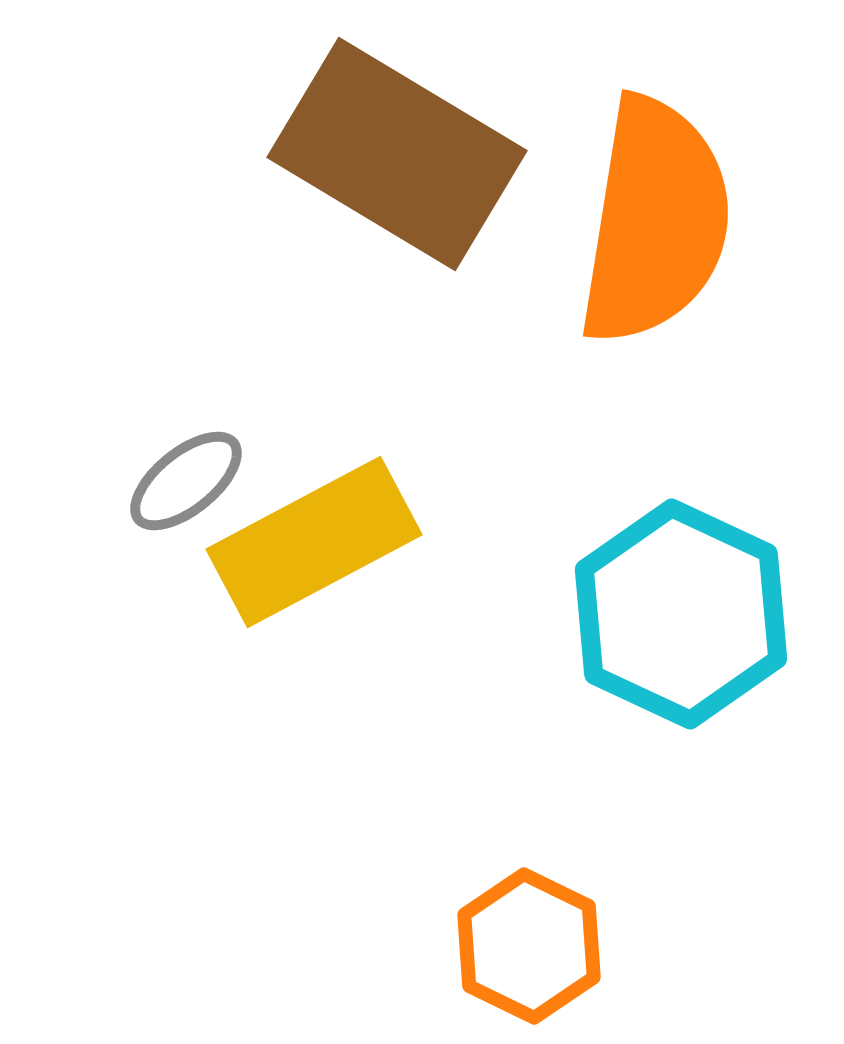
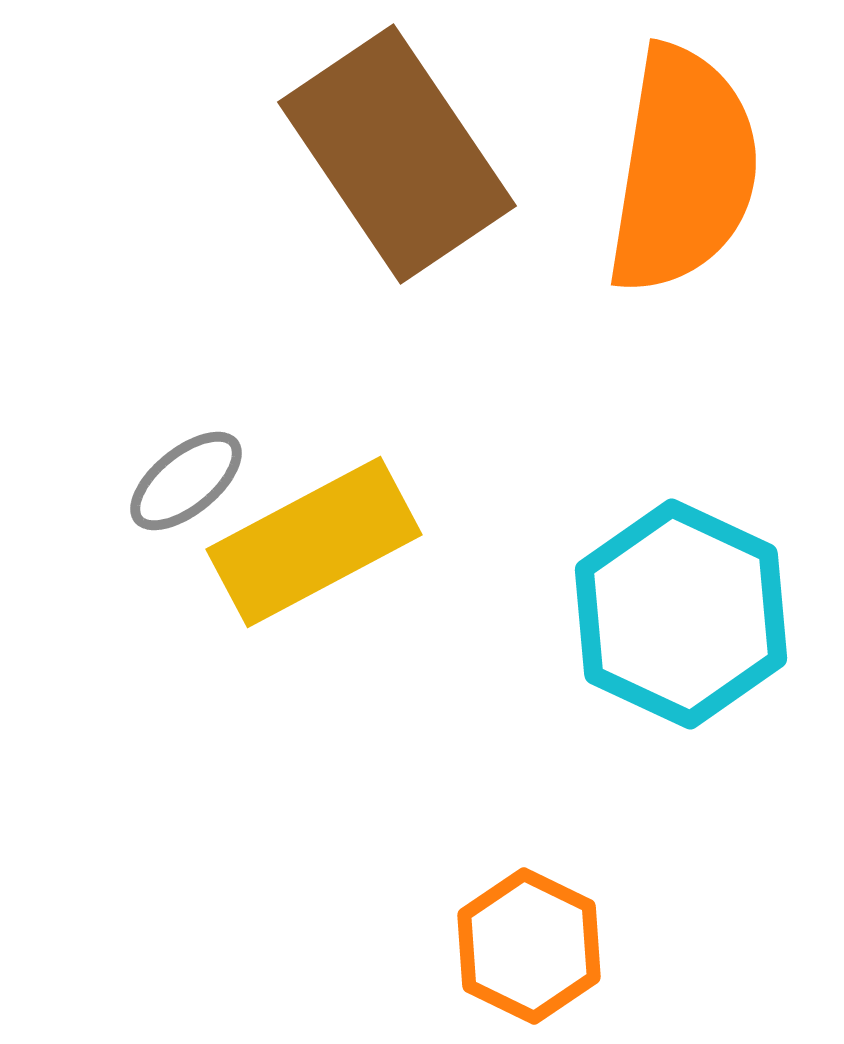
brown rectangle: rotated 25 degrees clockwise
orange semicircle: moved 28 px right, 51 px up
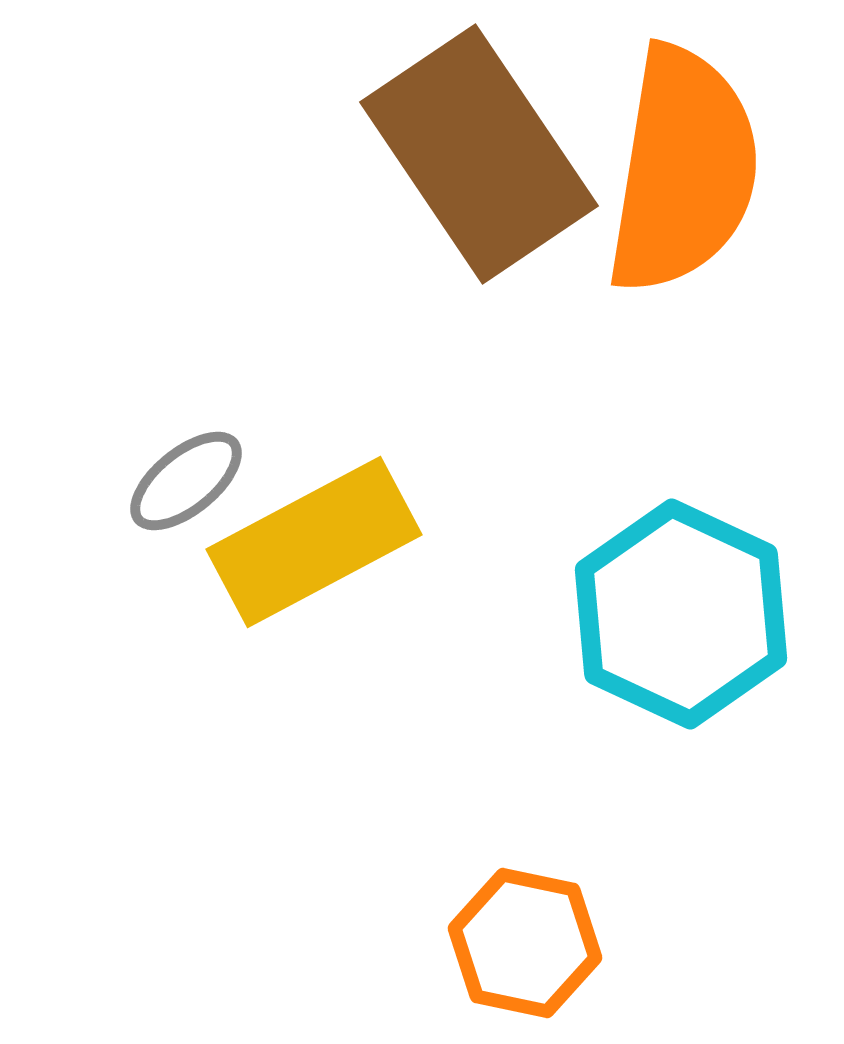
brown rectangle: moved 82 px right
orange hexagon: moved 4 px left, 3 px up; rotated 14 degrees counterclockwise
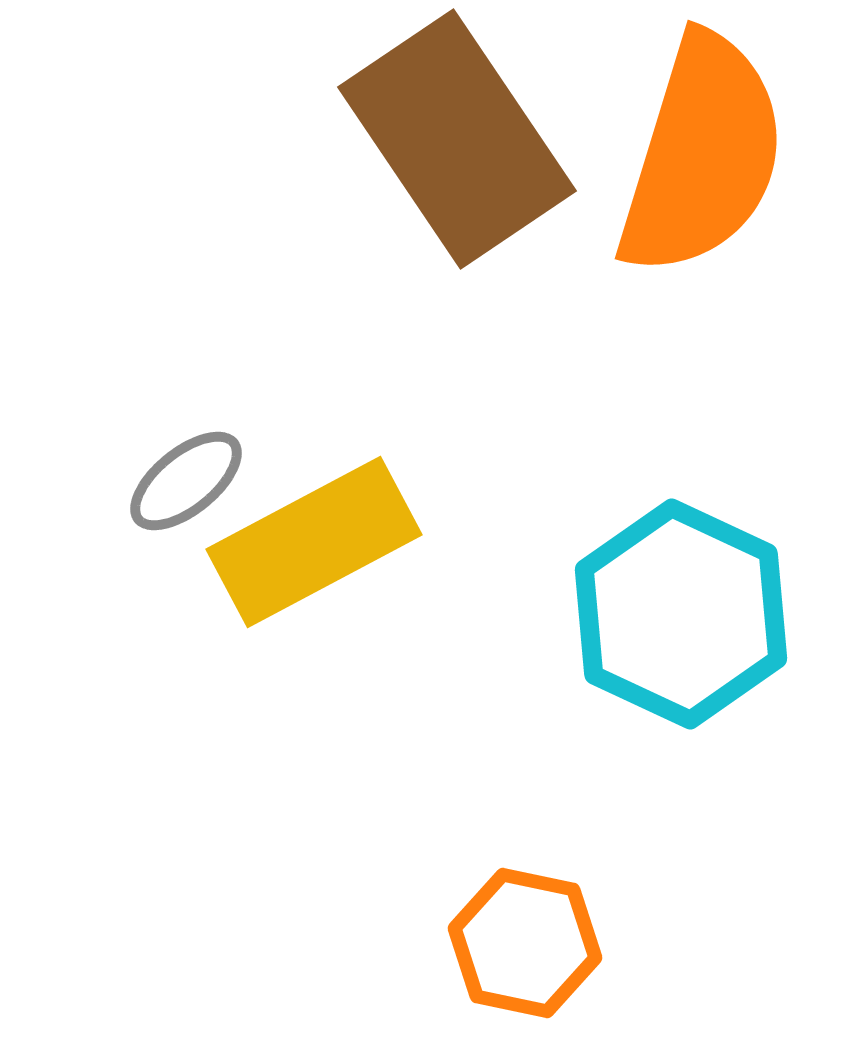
brown rectangle: moved 22 px left, 15 px up
orange semicircle: moved 19 px right, 15 px up; rotated 8 degrees clockwise
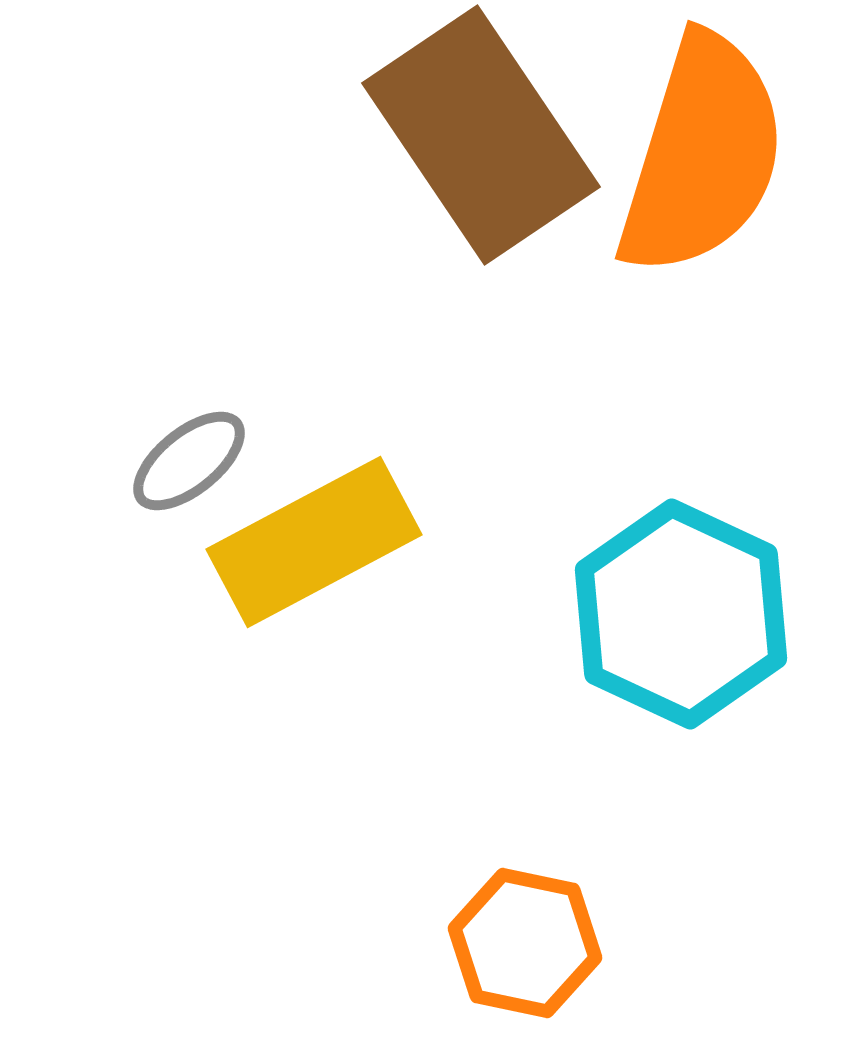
brown rectangle: moved 24 px right, 4 px up
gray ellipse: moved 3 px right, 20 px up
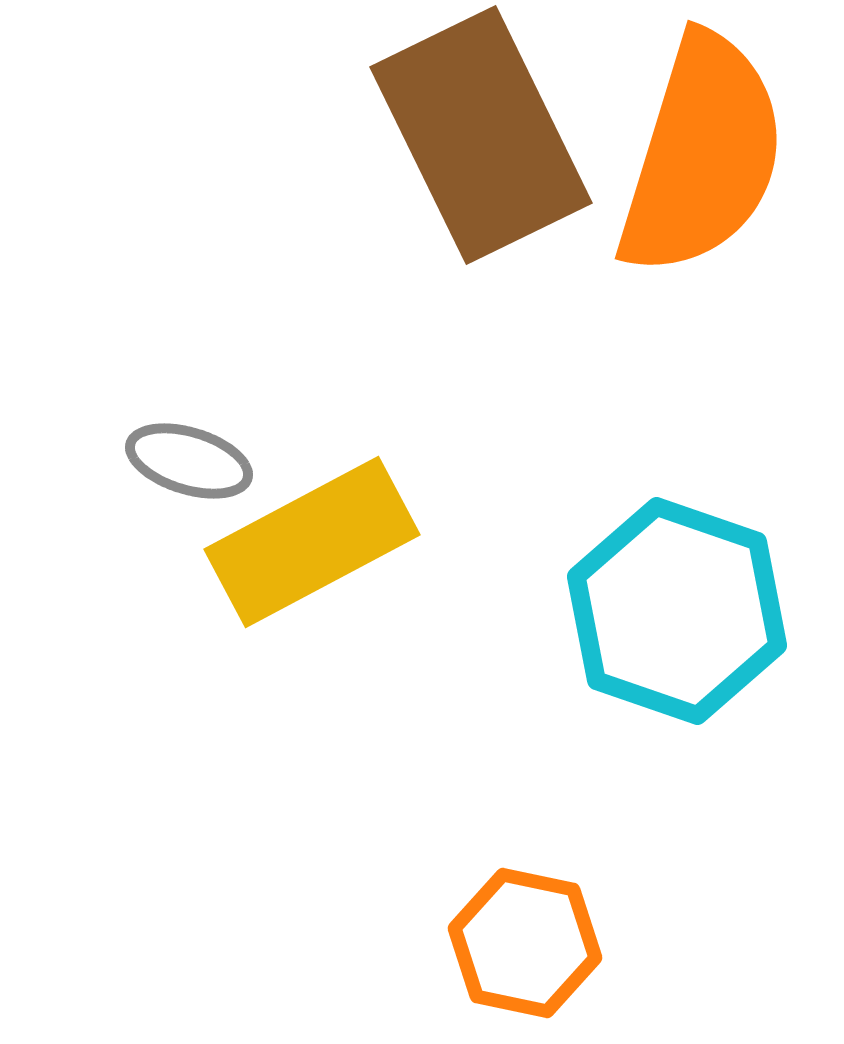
brown rectangle: rotated 8 degrees clockwise
gray ellipse: rotated 56 degrees clockwise
yellow rectangle: moved 2 px left
cyan hexagon: moved 4 px left, 3 px up; rotated 6 degrees counterclockwise
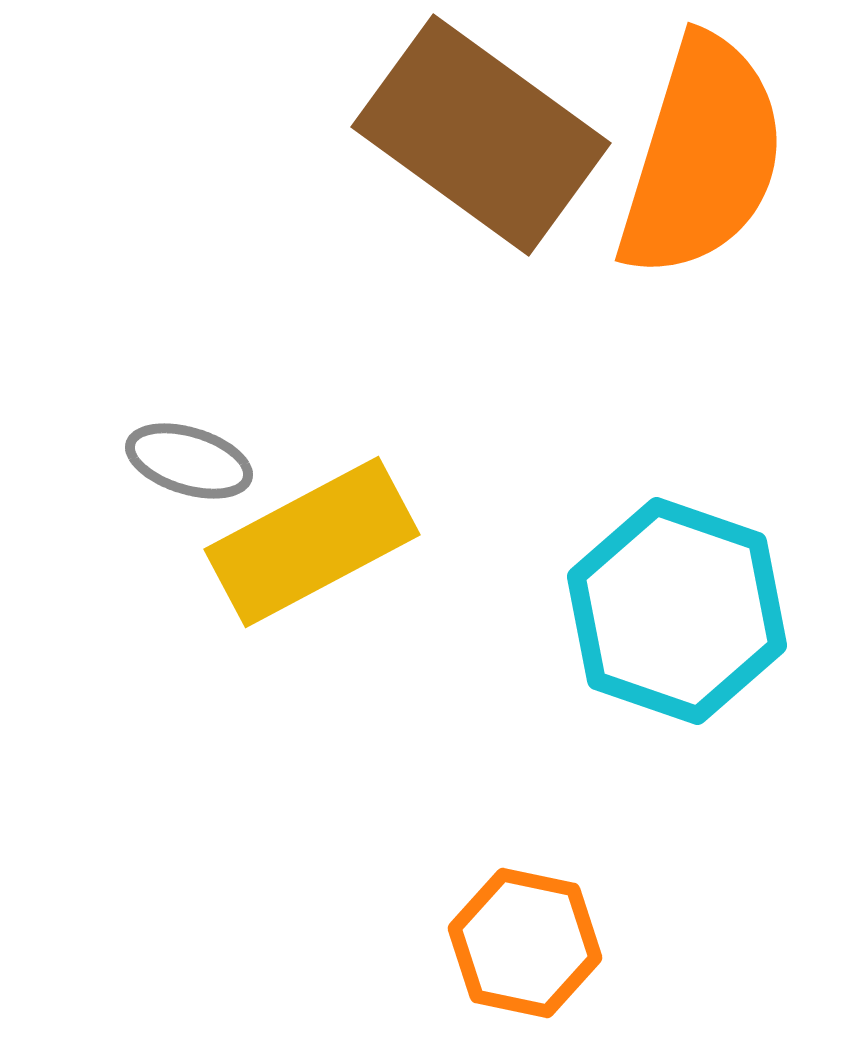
brown rectangle: rotated 28 degrees counterclockwise
orange semicircle: moved 2 px down
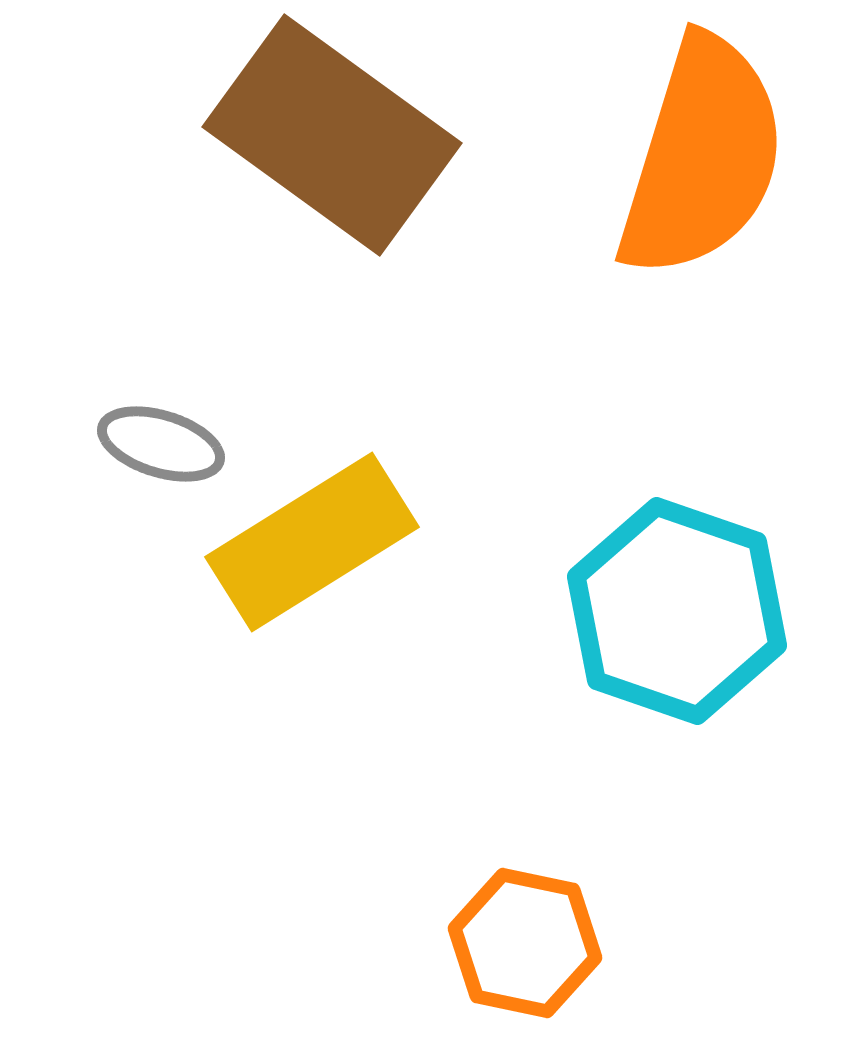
brown rectangle: moved 149 px left
gray ellipse: moved 28 px left, 17 px up
yellow rectangle: rotated 4 degrees counterclockwise
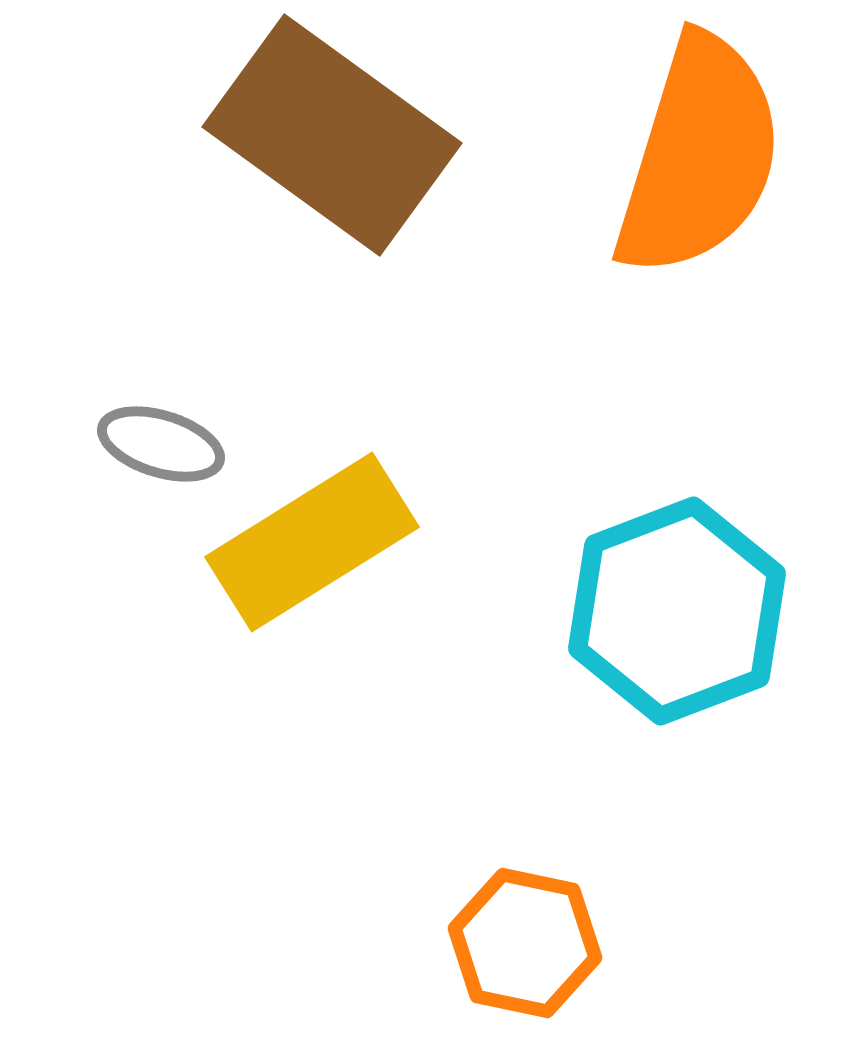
orange semicircle: moved 3 px left, 1 px up
cyan hexagon: rotated 20 degrees clockwise
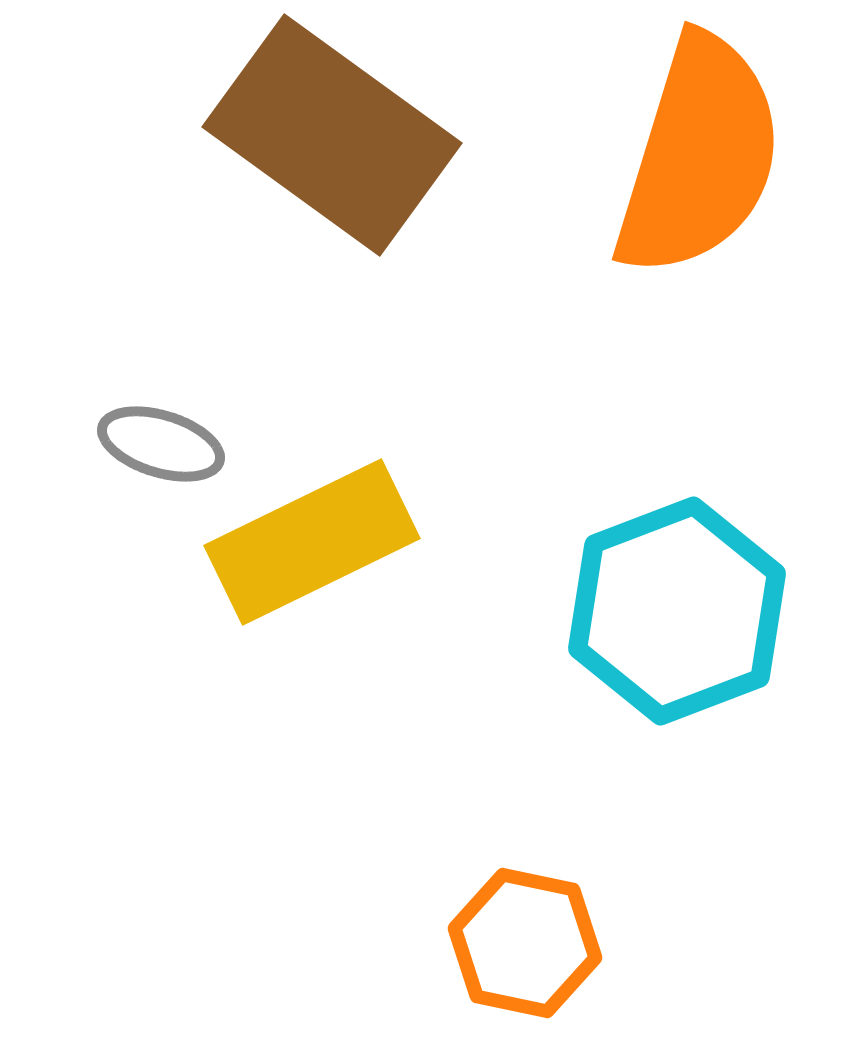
yellow rectangle: rotated 6 degrees clockwise
